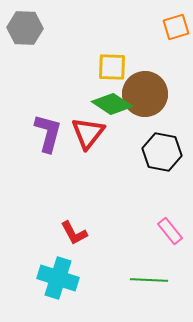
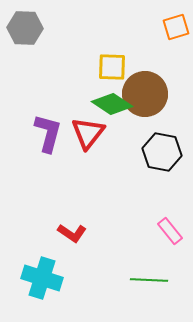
red L-shape: moved 2 px left; rotated 28 degrees counterclockwise
cyan cross: moved 16 px left
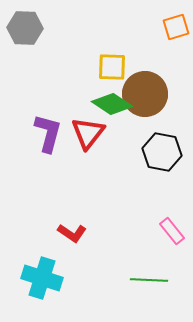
pink rectangle: moved 2 px right
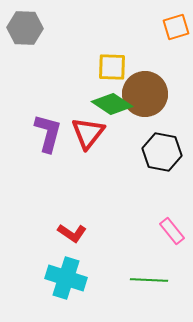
cyan cross: moved 24 px right
